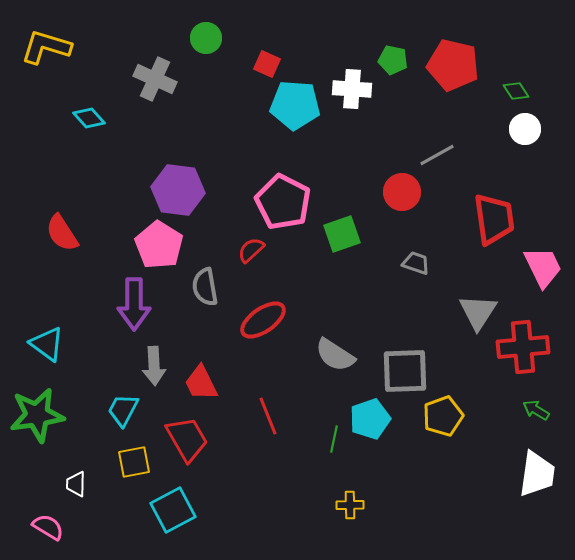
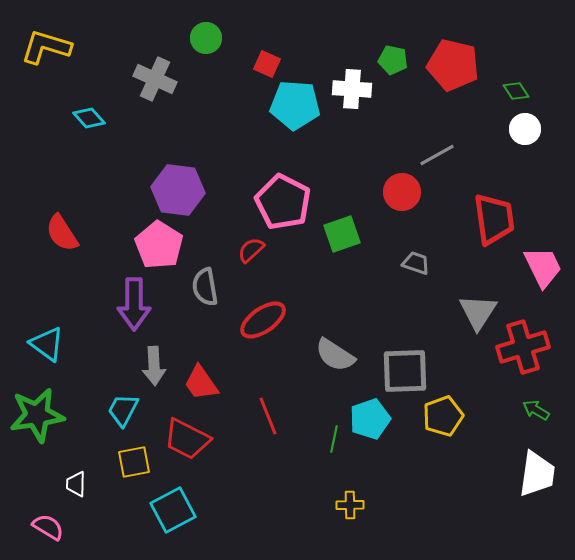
red cross at (523, 347): rotated 12 degrees counterclockwise
red trapezoid at (201, 383): rotated 9 degrees counterclockwise
red trapezoid at (187, 439): rotated 147 degrees clockwise
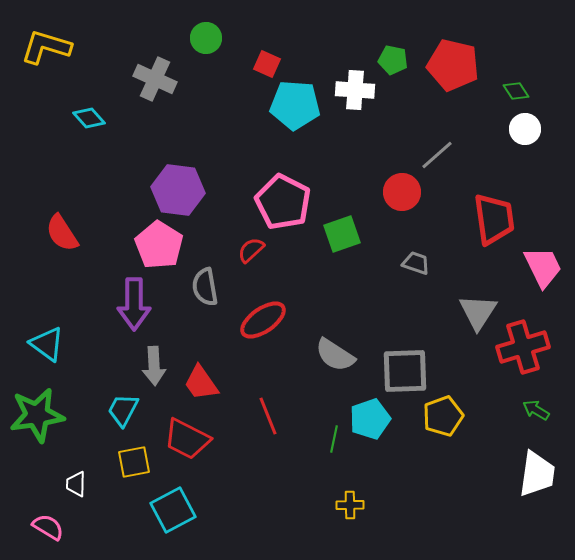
white cross at (352, 89): moved 3 px right, 1 px down
gray line at (437, 155): rotated 12 degrees counterclockwise
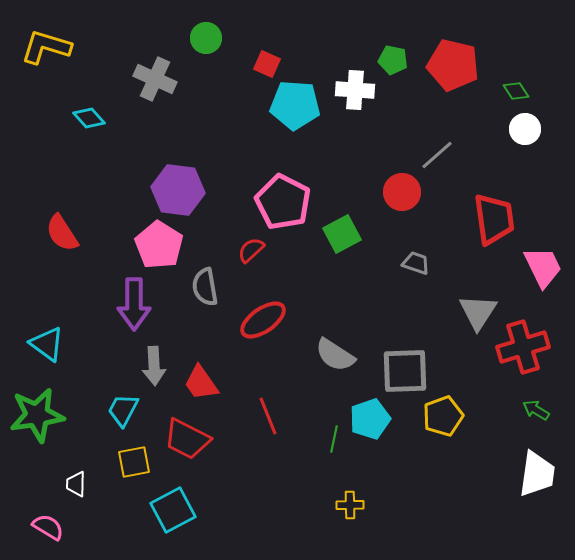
green square at (342, 234): rotated 9 degrees counterclockwise
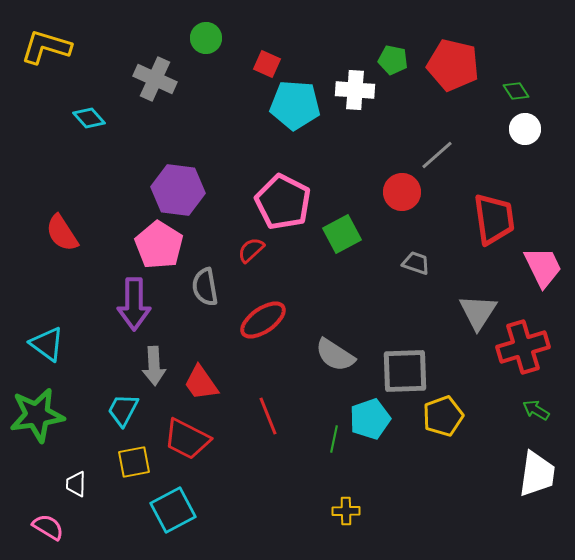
yellow cross at (350, 505): moved 4 px left, 6 px down
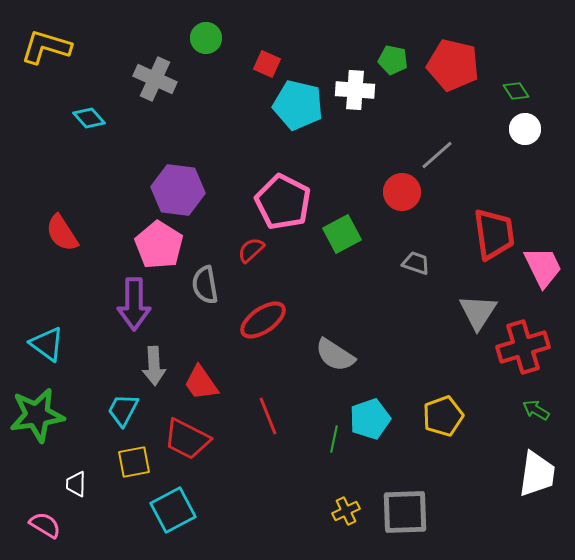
cyan pentagon at (295, 105): moved 3 px right; rotated 9 degrees clockwise
red trapezoid at (494, 219): moved 15 px down
gray semicircle at (205, 287): moved 2 px up
gray square at (405, 371): moved 141 px down
yellow cross at (346, 511): rotated 24 degrees counterclockwise
pink semicircle at (48, 527): moved 3 px left, 2 px up
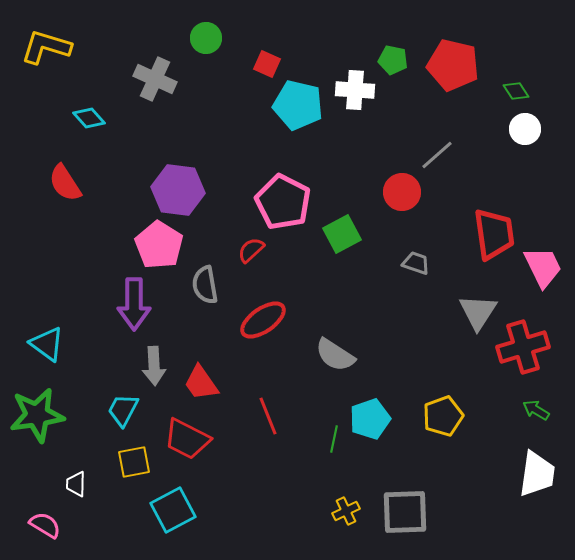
red semicircle at (62, 233): moved 3 px right, 50 px up
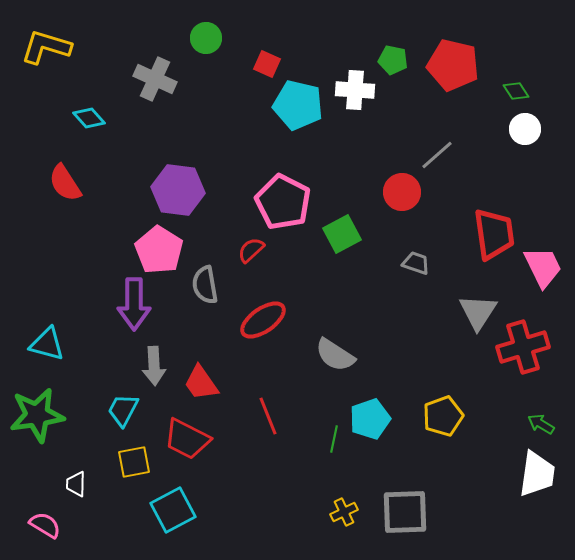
pink pentagon at (159, 245): moved 5 px down
cyan triangle at (47, 344): rotated 21 degrees counterclockwise
green arrow at (536, 410): moved 5 px right, 14 px down
yellow cross at (346, 511): moved 2 px left, 1 px down
